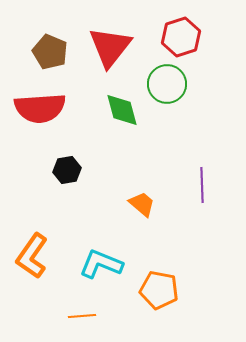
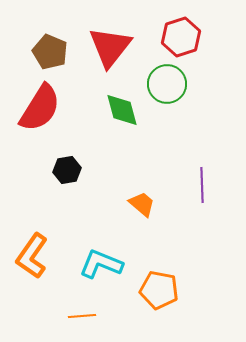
red semicircle: rotated 54 degrees counterclockwise
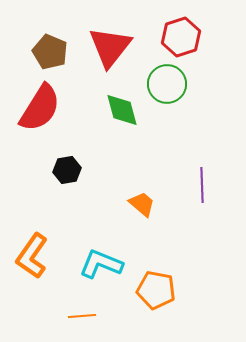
orange pentagon: moved 3 px left
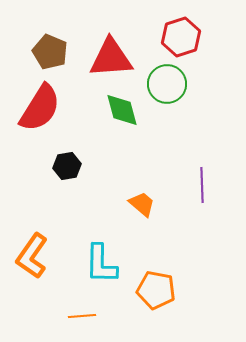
red triangle: moved 1 px right, 11 px down; rotated 48 degrees clockwise
black hexagon: moved 4 px up
cyan L-shape: rotated 111 degrees counterclockwise
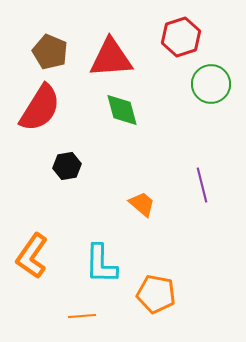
green circle: moved 44 px right
purple line: rotated 12 degrees counterclockwise
orange pentagon: moved 4 px down
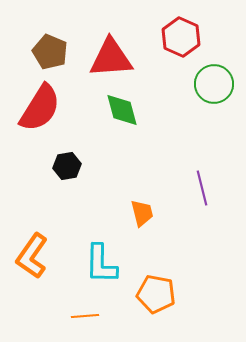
red hexagon: rotated 18 degrees counterclockwise
green circle: moved 3 px right
purple line: moved 3 px down
orange trapezoid: moved 9 px down; rotated 36 degrees clockwise
orange line: moved 3 px right
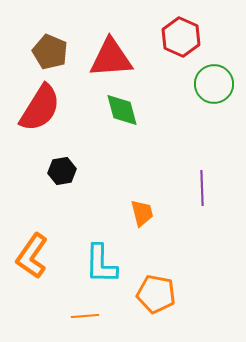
black hexagon: moved 5 px left, 5 px down
purple line: rotated 12 degrees clockwise
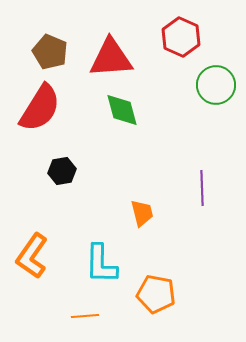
green circle: moved 2 px right, 1 px down
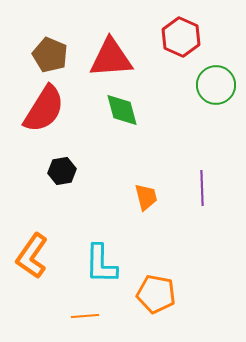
brown pentagon: moved 3 px down
red semicircle: moved 4 px right, 1 px down
orange trapezoid: moved 4 px right, 16 px up
